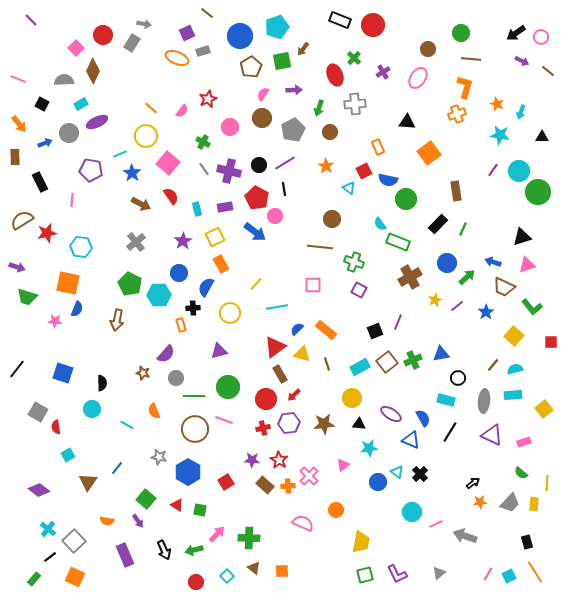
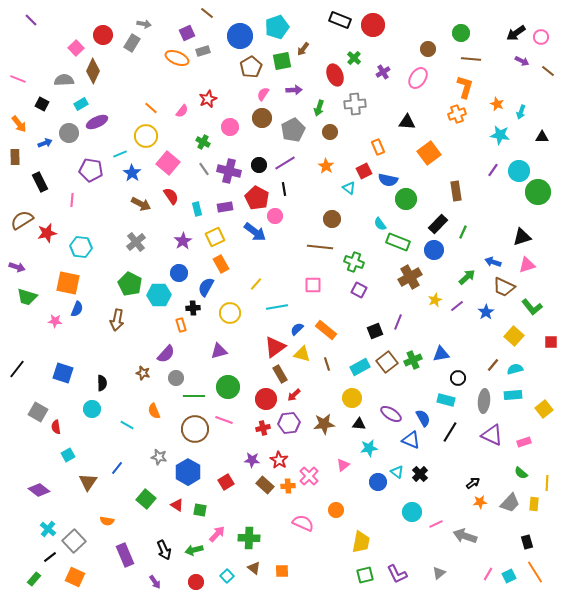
green line at (463, 229): moved 3 px down
blue circle at (447, 263): moved 13 px left, 13 px up
purple arrow at (138, 521): moved 17 px right, 61 px down
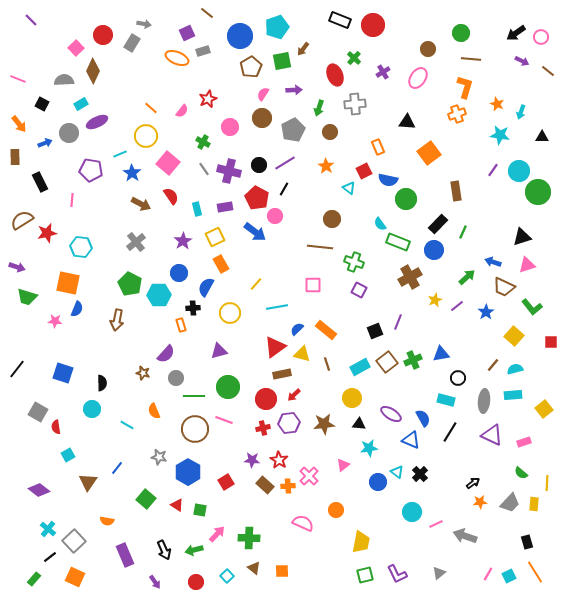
black line at (284, 189): rotated 40 degrees clockwise
brown rectangle at (280, 374): moved 2 px right; rotated 72 degrees counterclockwise
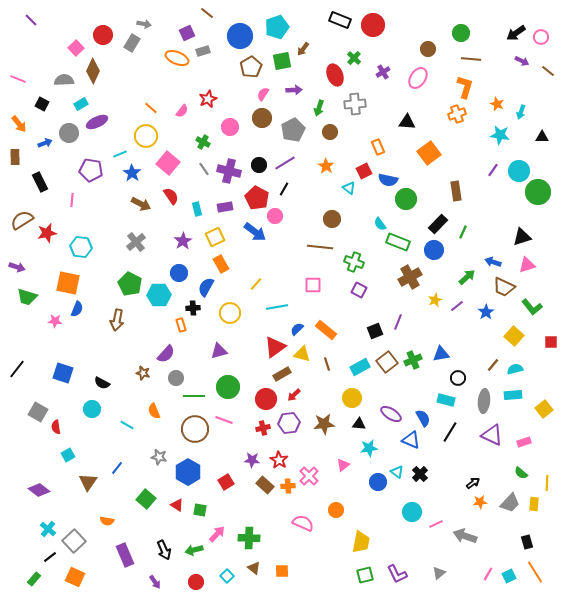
brown rectangle at (282, 374): rotated 18 degrees counterclockwise
black semicircle at (102, 383): rotated 119 degrees clockwise
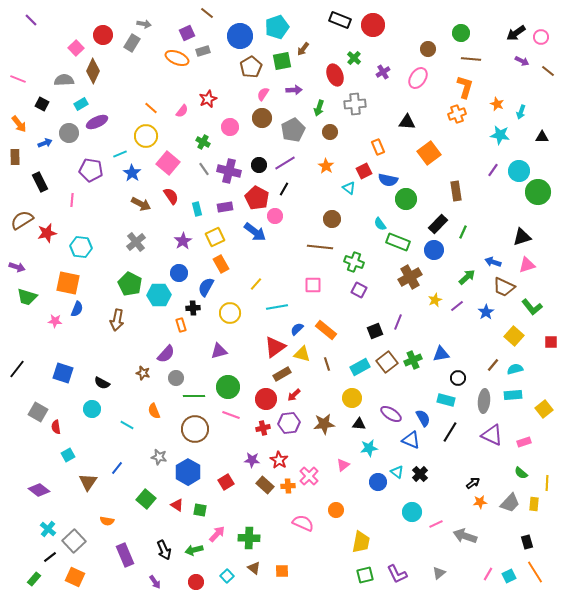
pink line at (224, 420): moved 7 px right, 5 px up
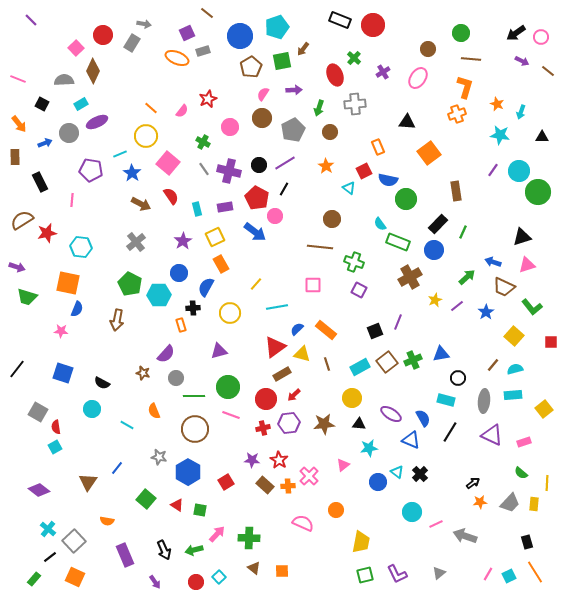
pink star at (55, 321): moved 6 px right, 10 px down
cyan square at (68, 455): moved 13 px left, 8 px up
cyan square at (227, 576): moved 8 px left, 1 px down
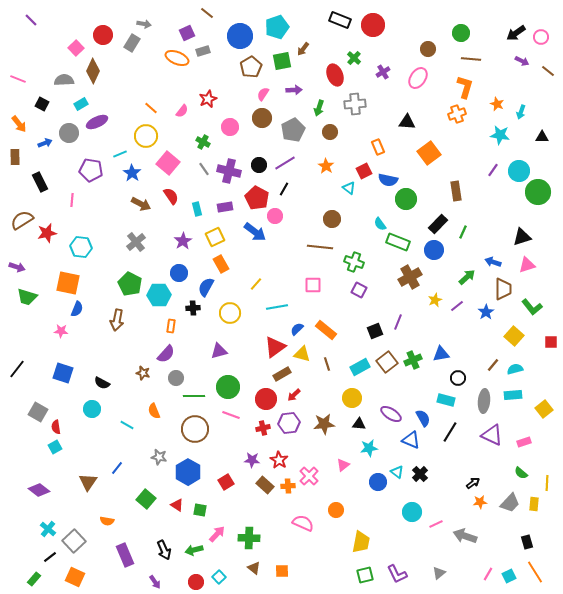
brown trapezoid at (504, 287): moved 1 px left, 2 px down; rotated 115 degrees counterclockwise
orange rectangle at (181, 325): moved 10 px left, 1 px down; rotated 24 degrees clockwise
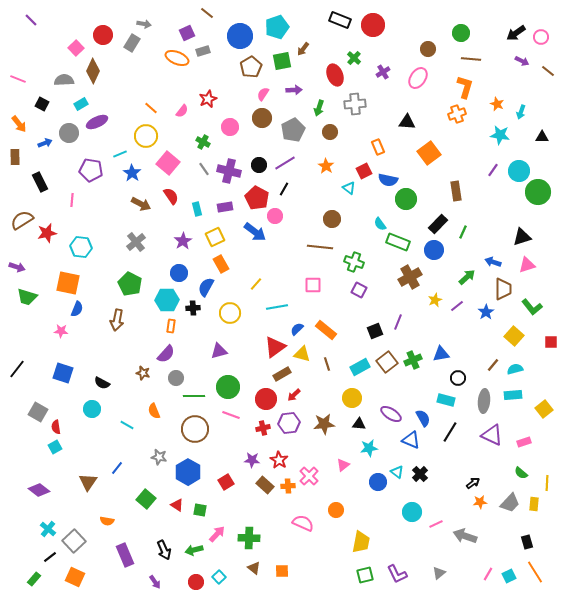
cyan hexagon at (159, 295): moved 8 px right, 5 px down
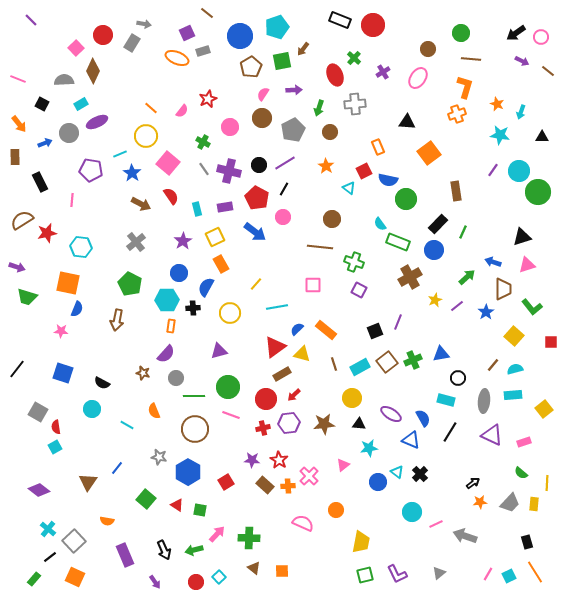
pink circle at (275, 216): moved 8 px right, 1 px down
brown line at (327, 364): moved 7 px right
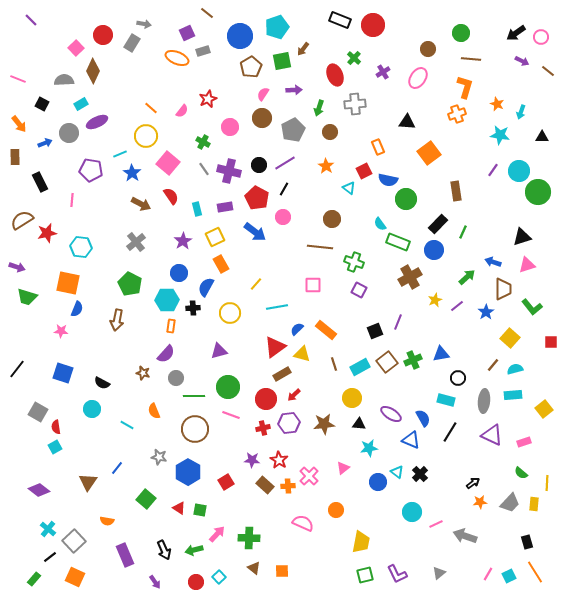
yellow square at (514, 336): moved 4 px left, 2 px down
pink triangle at (343, 465): moved 3 px down
red triangle at (177, 505): moved 2 px right, 3 px down
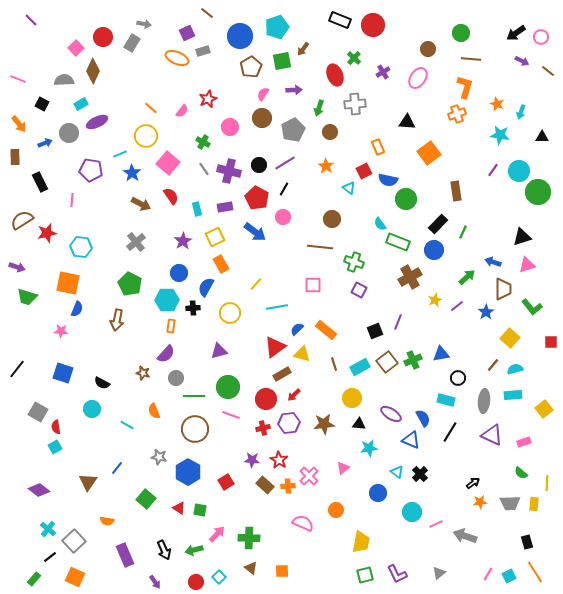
red circle at (103, 35): moved 2 px down
blue circle at (378, 482): moved 11 px down
gray trapezoid at (510, 503): rotated 45 degrees clockwise
brown triangle at (254, 568): moved 3 px left
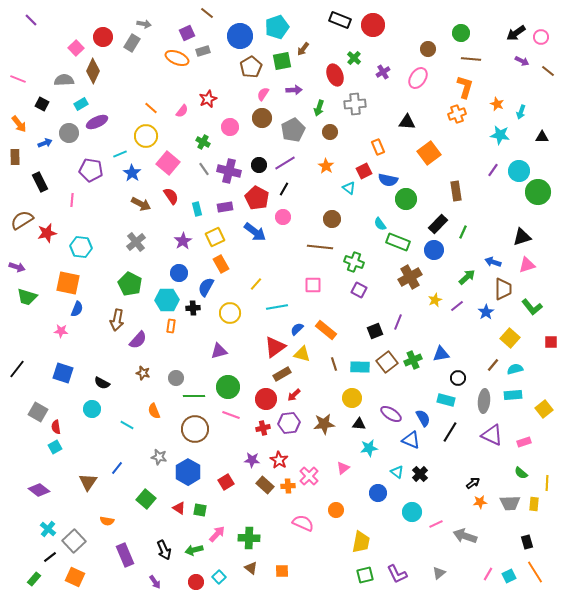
purple semicircle at (166, 354): moved 28 px left, 14 px up
cyan rectangle at (360, 367): rotated 30 degrees clockwise
